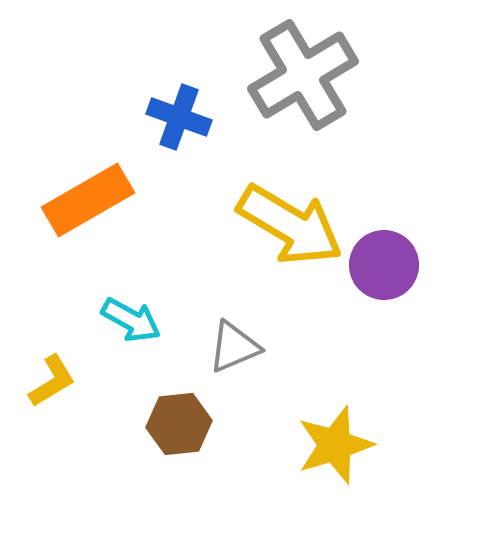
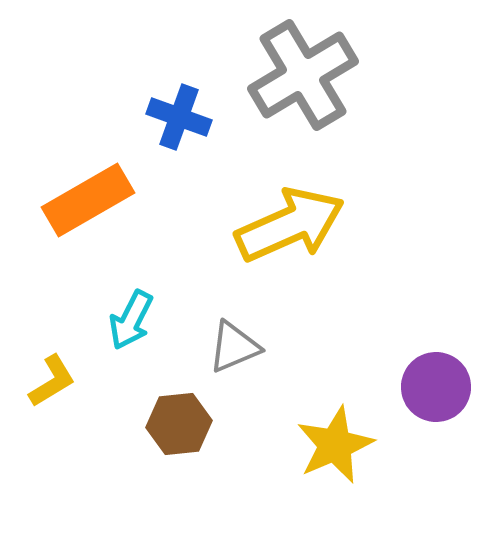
yellow arrow: rotated 55 degrees counterclockwise
purple circle: moved 52 px right, 122 px down
cyan arrow: rotated 88 degrees clockwise
yellow star: rotated 6 degrees counterclockwise
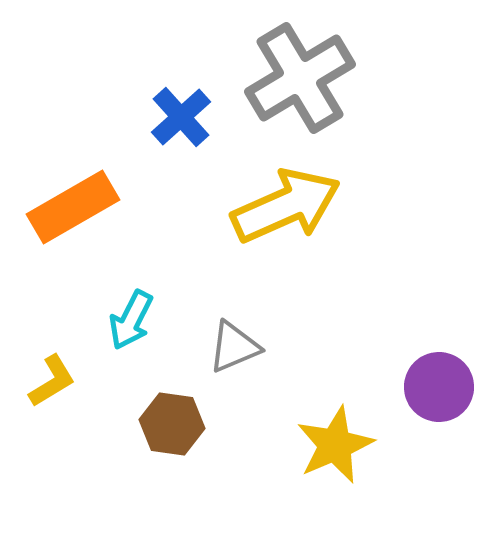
gray cross: moved 3 px left, 3 px down
blue cross: moved 2 px right; rotated 28 degrees clockwise
orange rectangle: moved 15 px left, 7 px down
yellow arrow: moved 4 px left, 19 px up
purple circle: moved 3 px right
brown hexagon: moved 7 px left; rotated 14 degrees clockwise
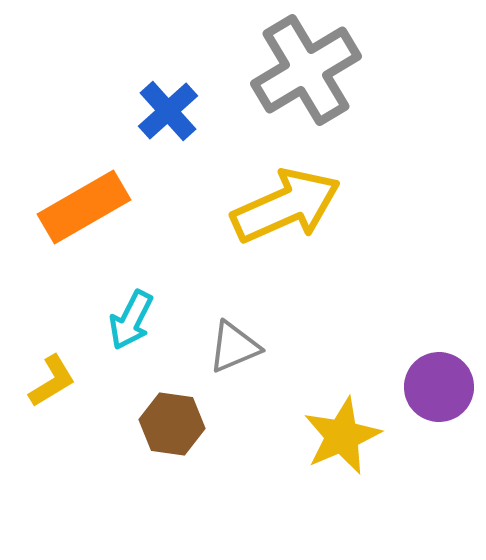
gray cross: moved 6 px right, 8 px up
blue cross: moved 13 px left, 6 px up
orange rectangle: moved 11 px right
yellow star: moved 7 px right, 9 px up
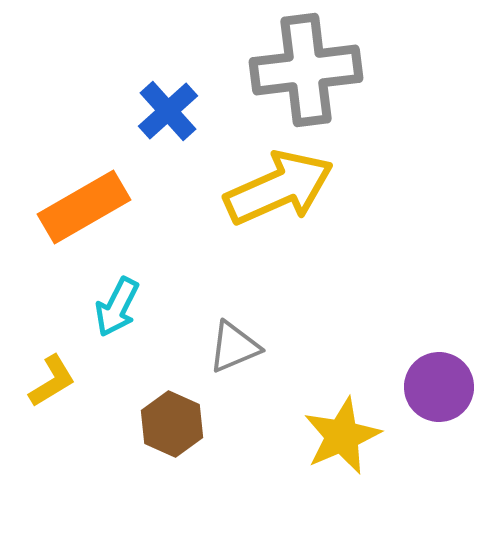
gray cross: rotated 24 degrees clockwise
yellow arrow: moved 7 px left, 18 px up
cyan arrow: moved 14 px left, 13 px up
brown hexagon: rotated 16 degrees clockwise
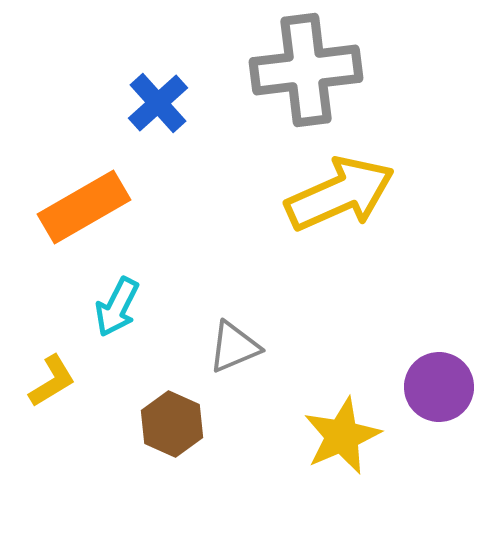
blue cross: moved 10 px left, 8 px up
yellow arrow: moved 61 px right, 6 px down
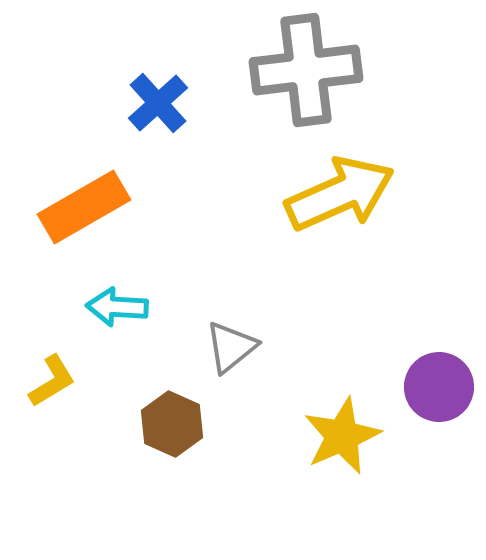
cyan arrow: rotated 66 degrees clockwise
gray triangle: moved 3 px left; rotated 16 degrees counterclockwise
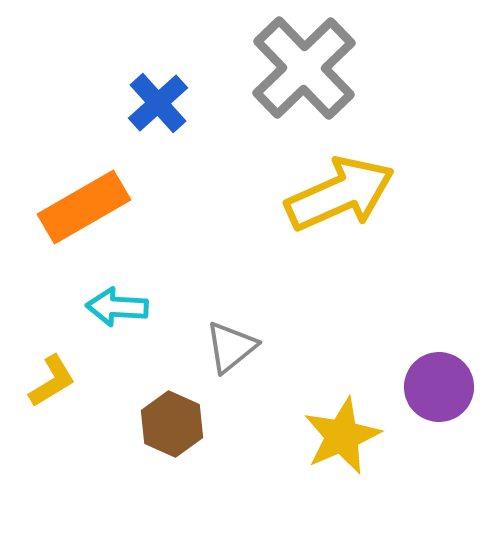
gray cross: moved 2 px left, 2 px up; rotated 37 degrees counterclockwise
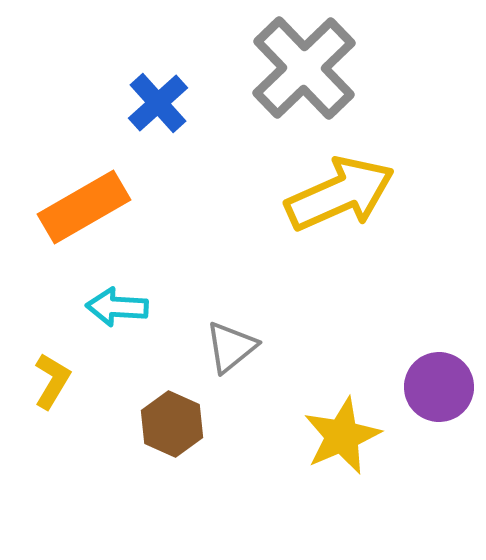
yellow L-shape: rotated 28 degrees counterclockwise
